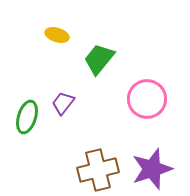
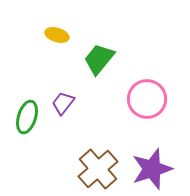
brown cross: moved 1 px up; rotated 27 degrees counterclockwise
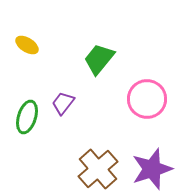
yellow ellipse: moved 30 px left, 10 px down; rotated 15 degrees clockwise
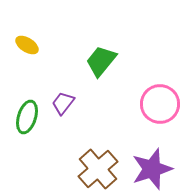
green trapezoid: moved 2 px right, 2 px down
pink circle: moved 13 px right, 5 px down
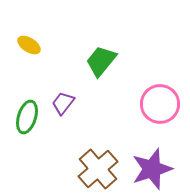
yellow ellipse: moved 2 px right
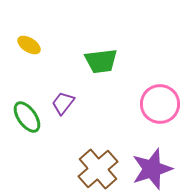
green trapezoid: rotated 136 degrees counterclockwise
green ellipse: rotated 52 degrees counterclockwise
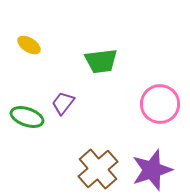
green ellipse: rotated 36 degrees counterclockwise
purple star: moved 1 px down
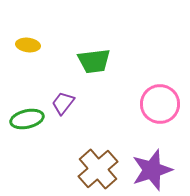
yellow ellipse: moved 1 px left; rotated 25 degrees counterclockwise
green trapezoid: moved 7 px left
green ellipse: moved 2 px down; rotated 32 degrees counterclockwise
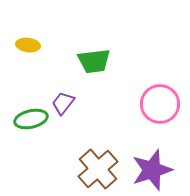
green ellipse: moved 4 px right
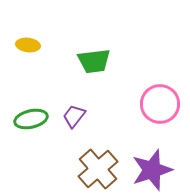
purple trapezoid: moved 11 px right, 13 px down
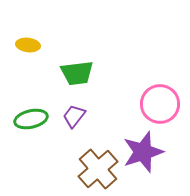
green trapezoid: moved 17 px left, 12 px down
purple star: moved 9 px left, 18 px up
